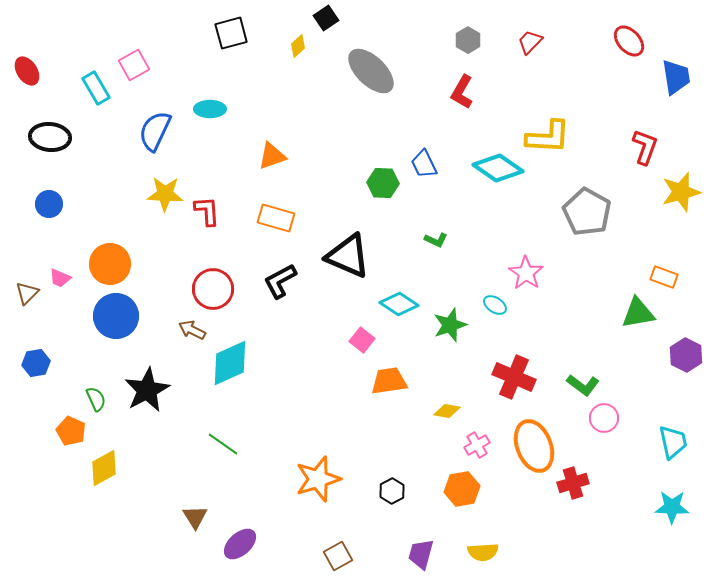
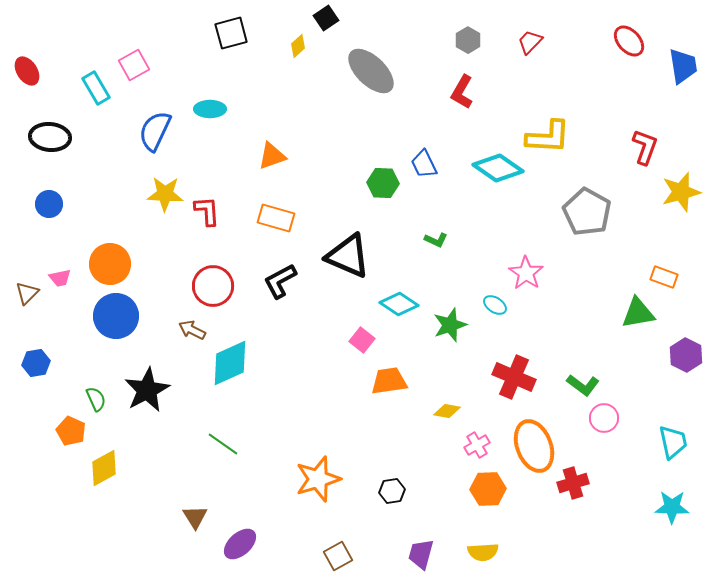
blue trapezoid at (676, 77): moved 7 px right, 11 px up
pink trapezoid at (60, 278): rotated 35 degrees counterclockwise
red circle at (213, 289): moved 3 px up
orange hexagon at (462, 489): moved 26 px right; rotated 8 degrees clockwise
black hexagon at (392, 491): rotated 20 degrees clockwise
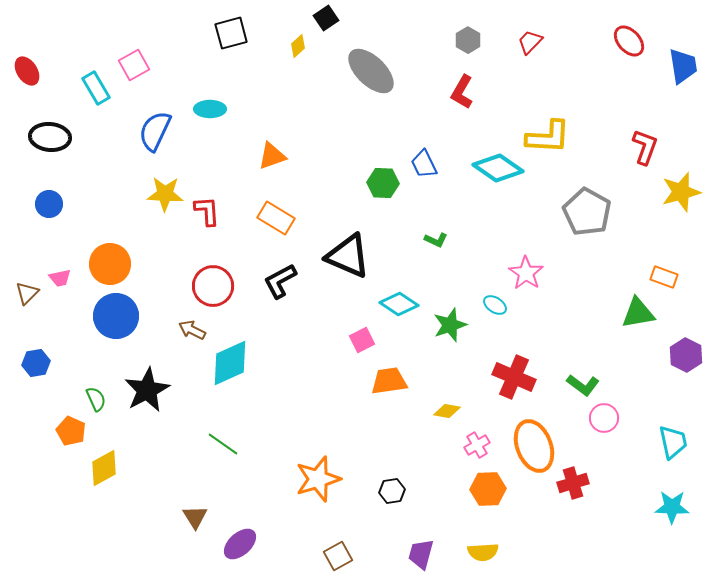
orange rectangle at (276, 218): rotated 15 degrees clockwise
pink square at (362, 340): rotated 25 degrees clockwise
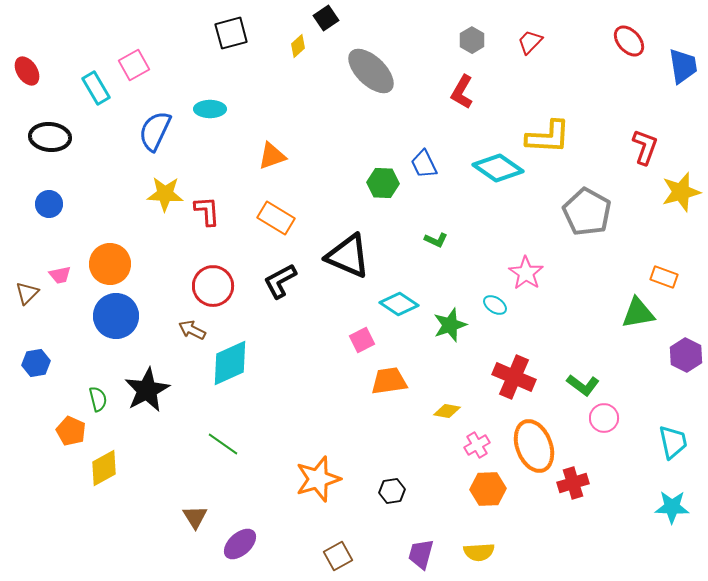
gray hexagon at (468, 40): moved 4 px right
pink trapezoid at (60, 278): moved 3 px up
green semicircle at (96, 399): moved 2 px right; rotated 10 degrees clockwise
yellow semicircle at (483, 552): moved 4 px left
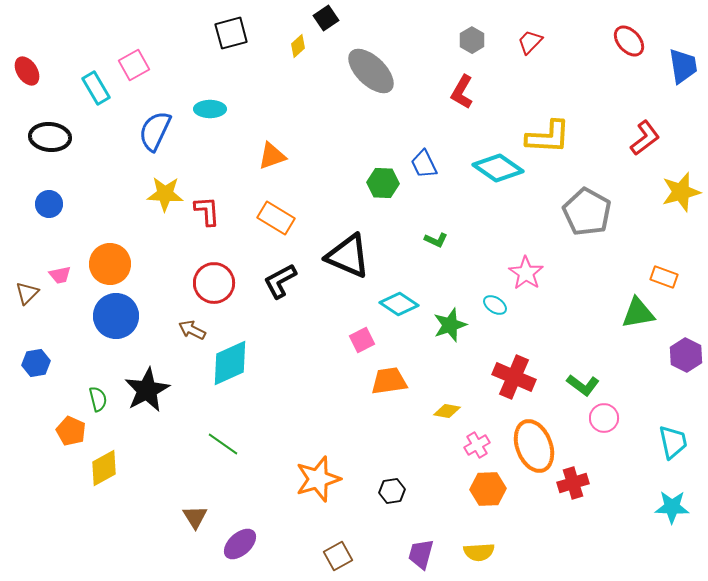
red L-shape at (645, 147): moved 9 px up; rotated 33 degrees clockwise
red circle at (213, 286): moved 1 px right, 3 px up
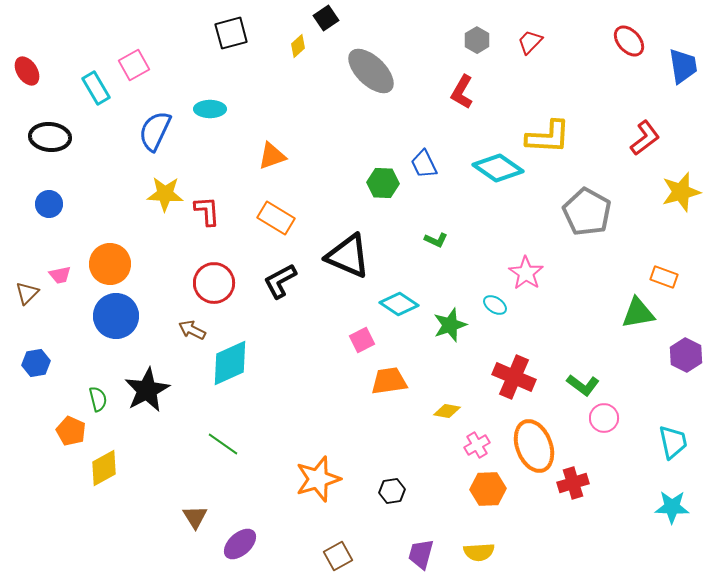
gray hexagon at (472, 40): moved 5 px right
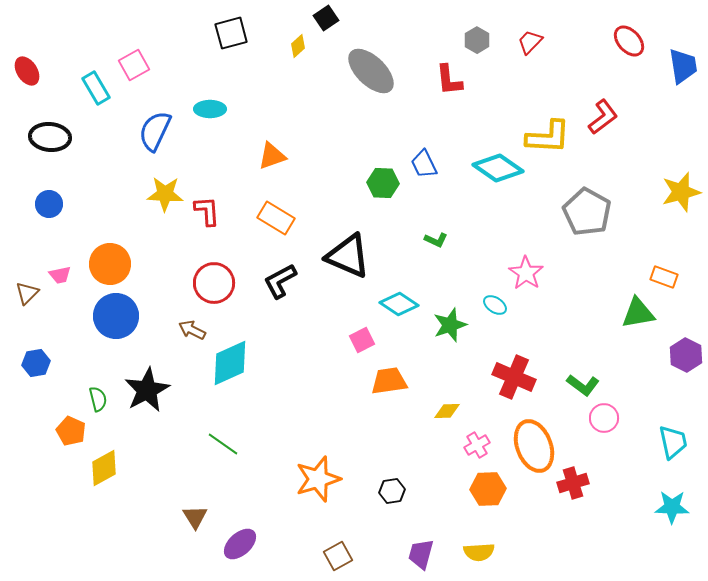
red L-shape at (462, 92): moved 13 px left, 12 px up; rotated 36 degrees counterclockwise
red L-shape at (645, 138): moved 42 px left, 21 px up
yellow diamond at (447, 411): rotated 12 degrees counterclockwise
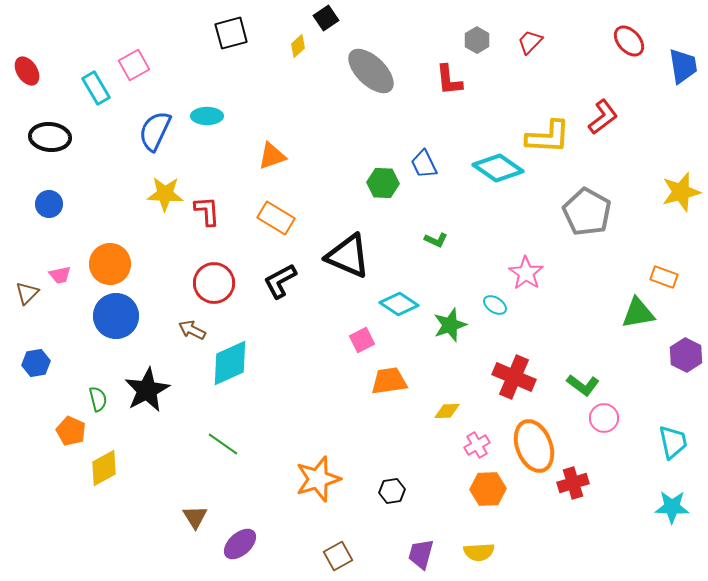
cyan ellipse at (210, 109): moved 3 px left, 7 px down
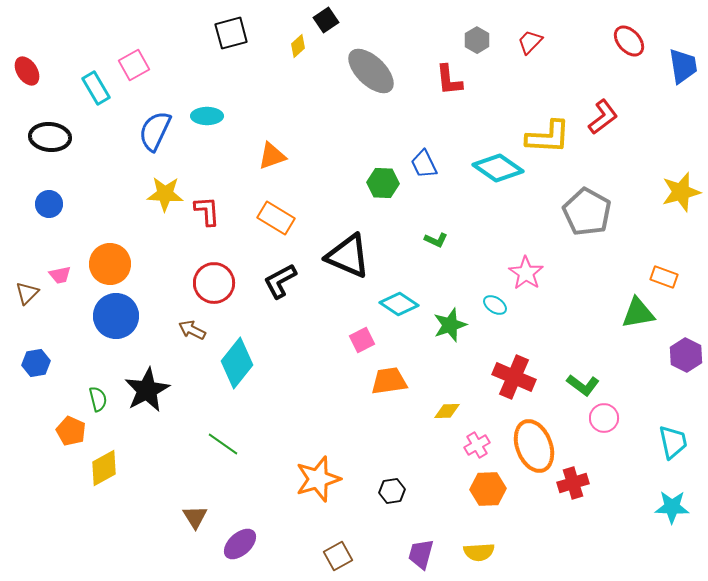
black square at (326, 18): moved 2 px down
cyan diamond at (230, 363): moved 7 px right; rotated 27 degrees counterclockwise
